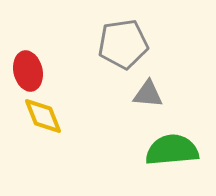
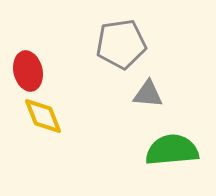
gray pentagon: moved 2 px left
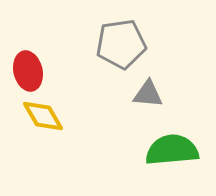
yellow diamond: rotated 9 degrees counterclockwise
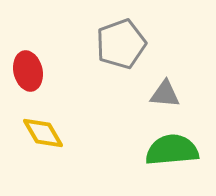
gray pentagon: rotated 12 degrees counterclockwise
gray triangle: moved 17 px right
yellow diamond: moved 17 px down
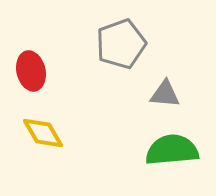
red ellipse: moved 3 px right
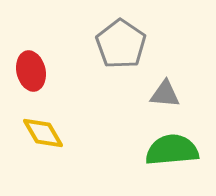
gray pentagon: rotated 18 degrees counterclockwise
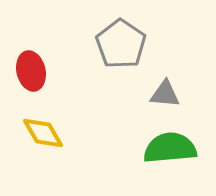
green semicircle: moved 2 px left, 2 px up
